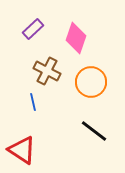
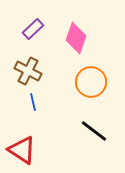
brown cross: moved 19 px left
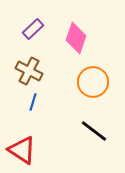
brown cross: moved 1 px right
orange circle: moved 2 px right
blue line: rotated 30 degrees clockwise
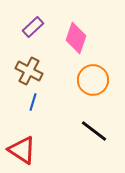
purple rectangle: moved 2 px up
orange circle: moved 2 px up
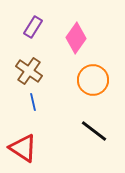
purple rectangle: rotated 15 degrees counterclockwise
pink diamond: rotated 16 degrees clockwise
brown cross: rotated 8 degrees clockwise
blue line: rotated 30 degrees counterclockwise
red triangle: moved 1 px right, 2 px up
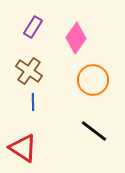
blue line: rotated 12 degrees clockwise
